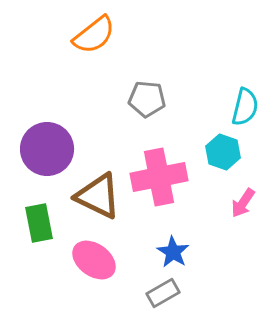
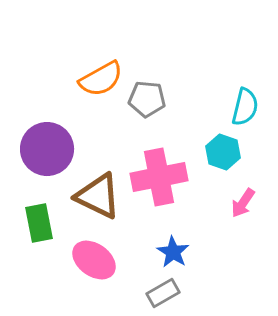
orange semicircle: moved 7 px right, 44 px down; rotated 9 degrees clockwise
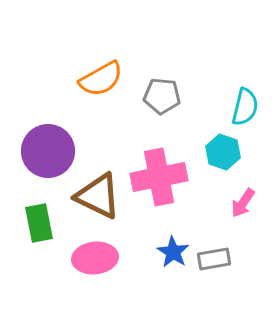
gray pentagon: moved 15 px right, 3 px up
purple circle: moved 1 px right, 2 px down
pink ellipse: moved 1 px right, 2 px up; rotated 42 degrees counterclockwise
gray rectangle: moved 51 px right, 34 px up; rotated 20 degrees clockwise
